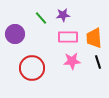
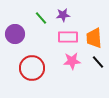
black line: rotated 24 degrees counterclockwise
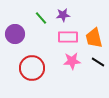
orange trapezoid: rotated 10 degrees counterclockwise
black line: rotated 16 degrees counterclockwise
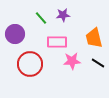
pink rectangle: moved 11 px left, 5 px down
black line: moved 1 px down
red circle: moved 2 px left, 4 px up
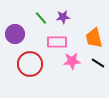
purple star: moved 2 px down
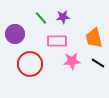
pink rectangle: moved 1 px up
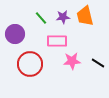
orange trapezoid: moved 9 px left, 22 px up
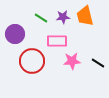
green line: rotated 16 degrees counterclockwise
red circle: moved 2 px right, 3 px up
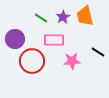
purple star: rotated 24 degrees counterclockwise
purple circle: moved 5 px down
pink rectangle: moved 3 px left, 1 px up
black line: moved 11 px up
